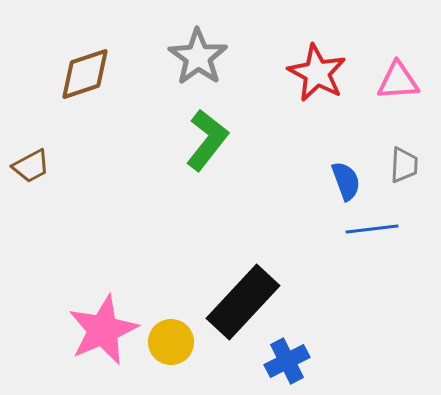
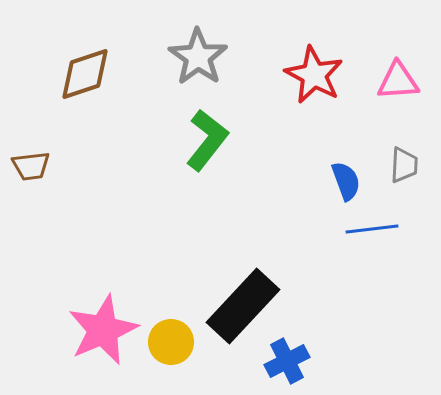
red star: moved 3 px left, 2 px down
brown trapezoid: rotated 21 degrees clockwise
black rectangle: moved 4 px down
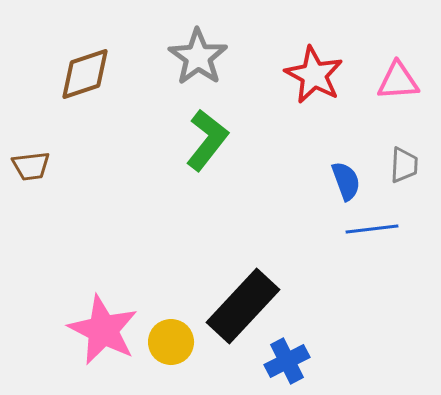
pink star: rotated 22 degrees counterclockwise
